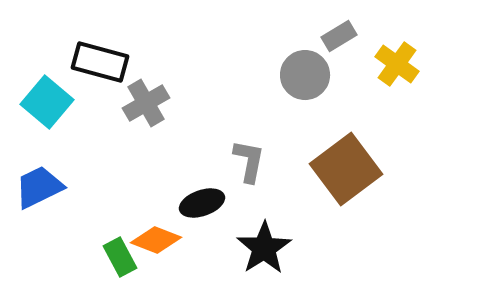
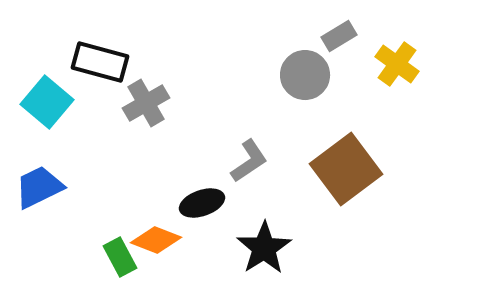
gray L-shape: rotated 45 degrees clockwise
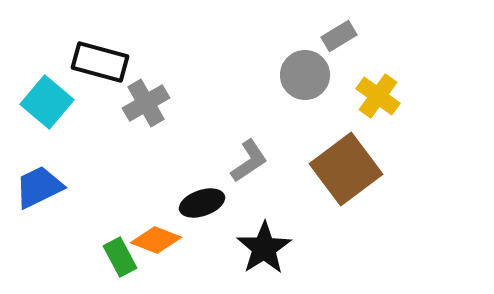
yellow cross: moved 19 px left, 32 px down
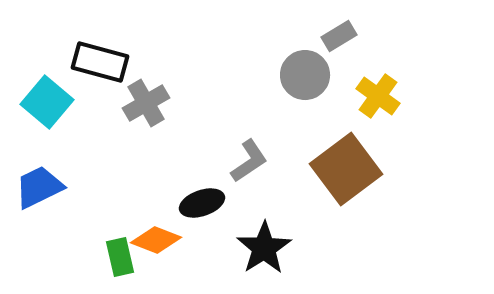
green rectangle: rotated 15 degrees clockwise
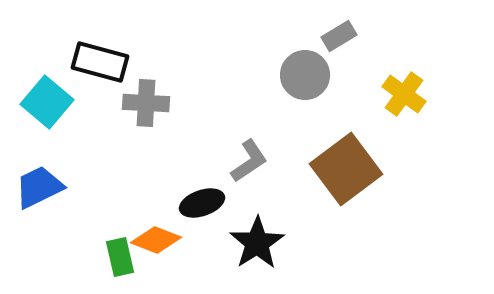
yellow cross: moved 26 px right, 2 px up
gray cross: rotated 33 degrees clockwise
black star: moved 7 px left, 5 px up
